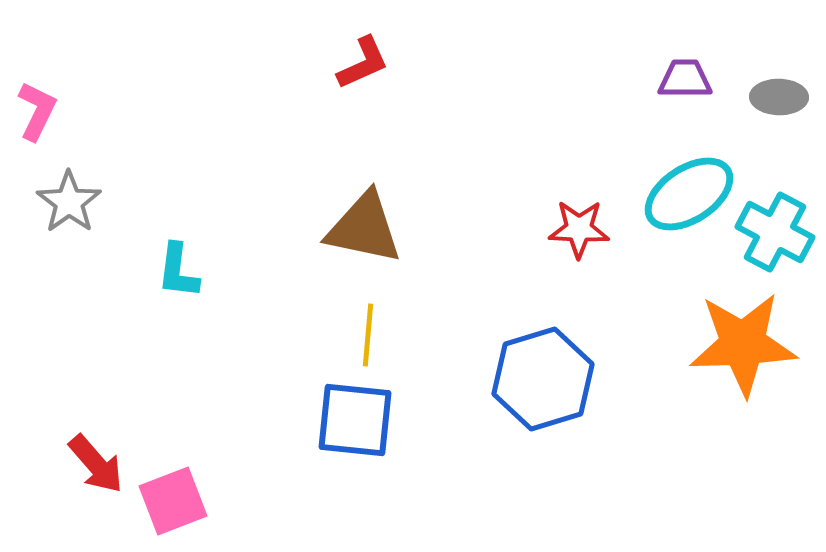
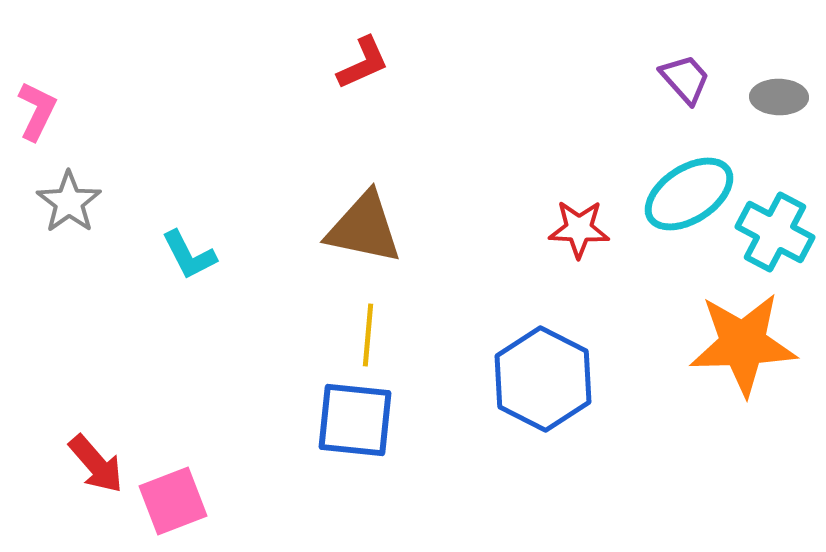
purple trapezoid: rotated 48 degrees clockwise
cyan L-shape: moved 11 px right, 16 px up; rotated 34 degrees counterclockwise
blue hexagon: rotated 16 degrees counterclockwise
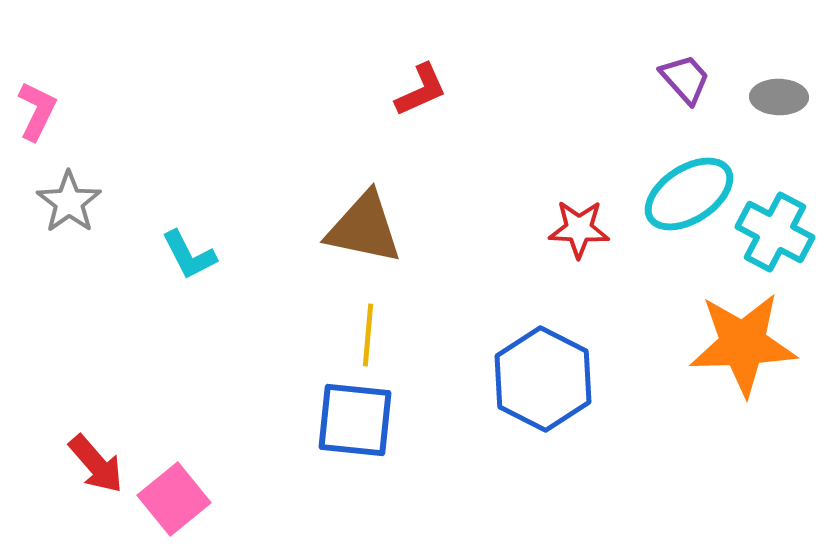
red L-shape: moved 58 px right, 27 px down
pink square: moved 1 px right, 2 px up; rotated 18 degrees counterclockwise
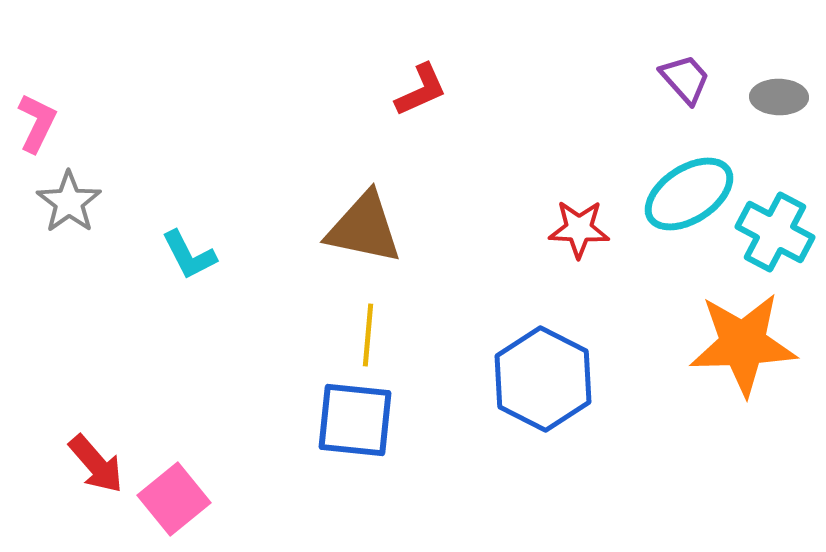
pink L-shape: moved 12 px down
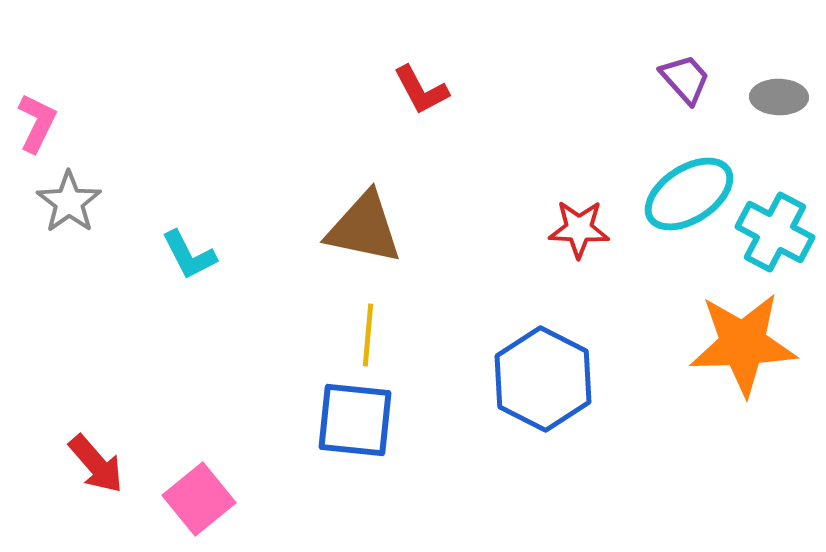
red L-shape: rotated 86 degrees clockwise
pink square: moved 25 px right
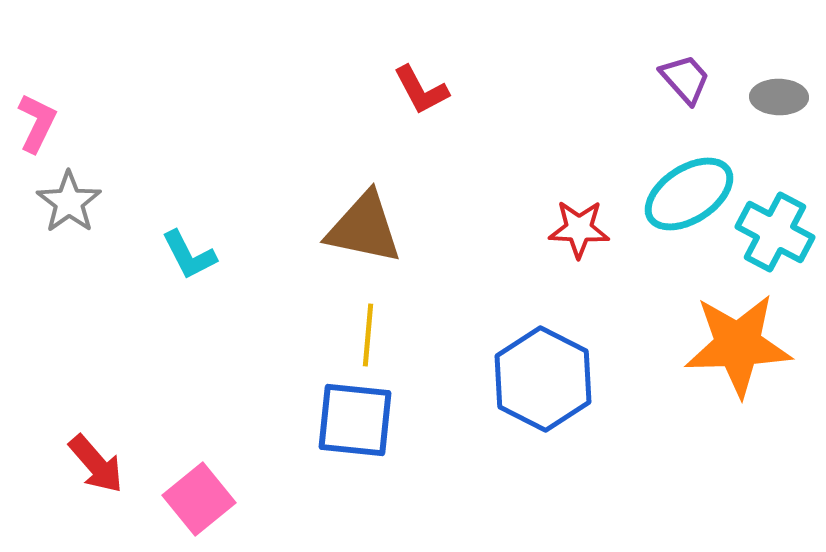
orange star: moved 5 px left, 1 px down
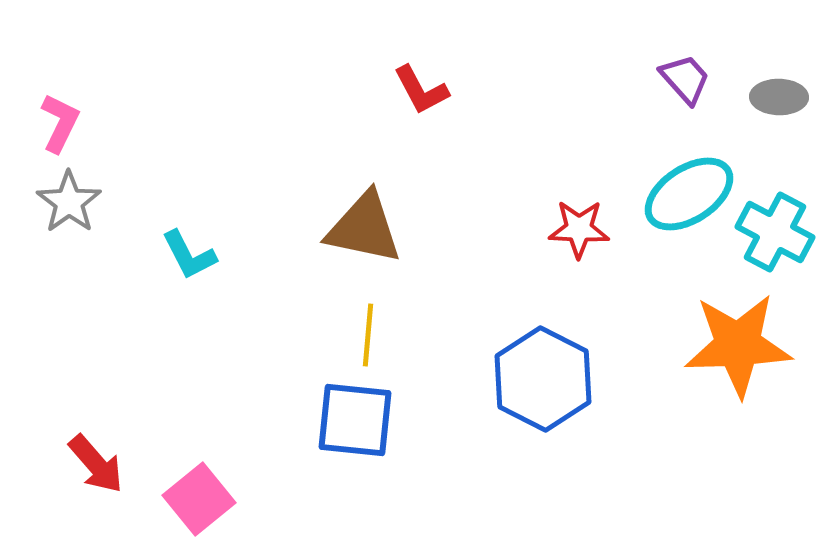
pink L-shape: moved 23 px right
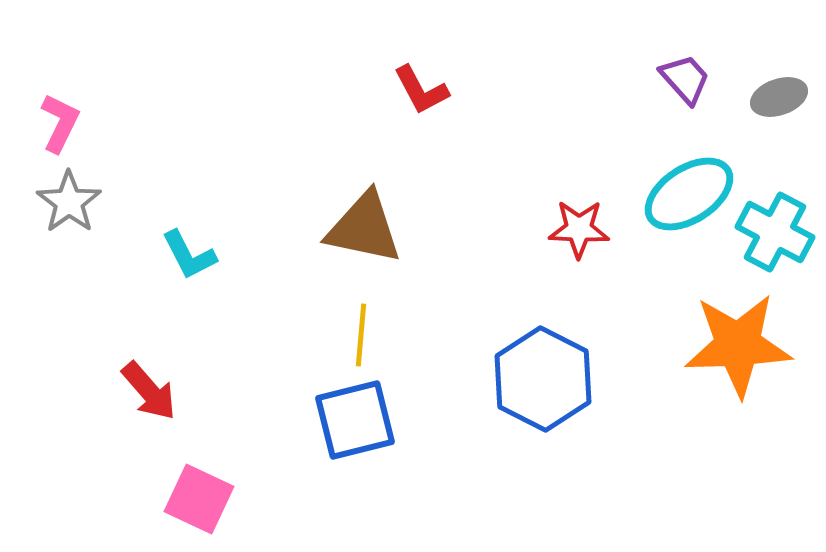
gray ellipse: rotated 20 degrees counterclockwise
yellow line: moved 7 px left
blue square: rotated 20 degrees counterclockwise
red arrow: moved 53 px right, 73 px up
pink square: rotated 26 degrees counterclockwise
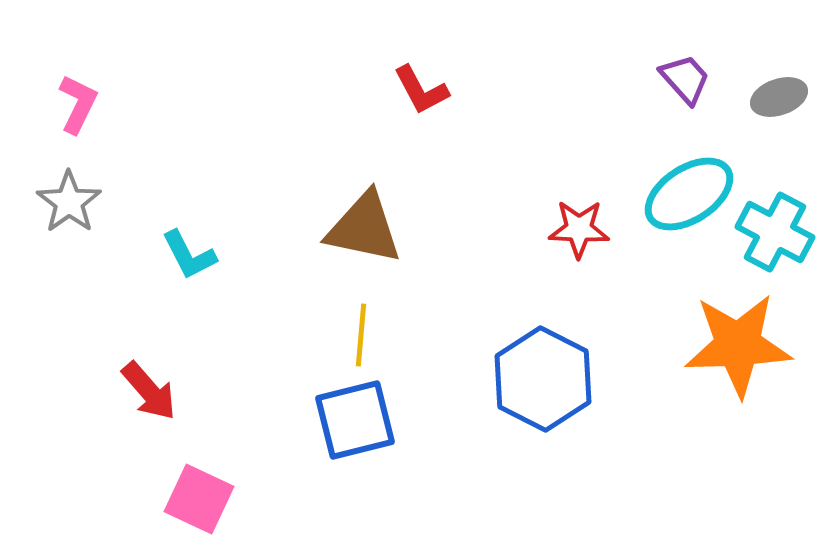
pink L-shape: moved 18 px right, 19 px up
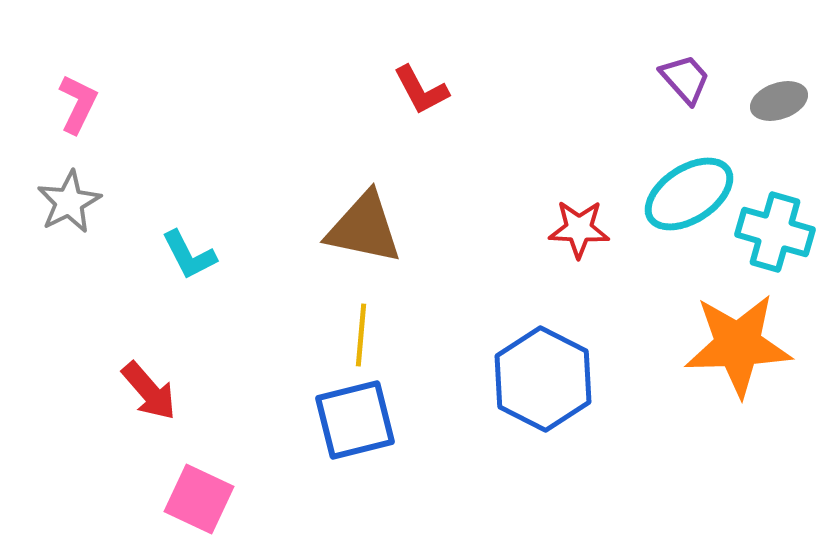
gray ellipse: moved 4 px down
gray star: rotated 8 degrees clockwise
cyan cross: rotated 12 degrees counterclockwise
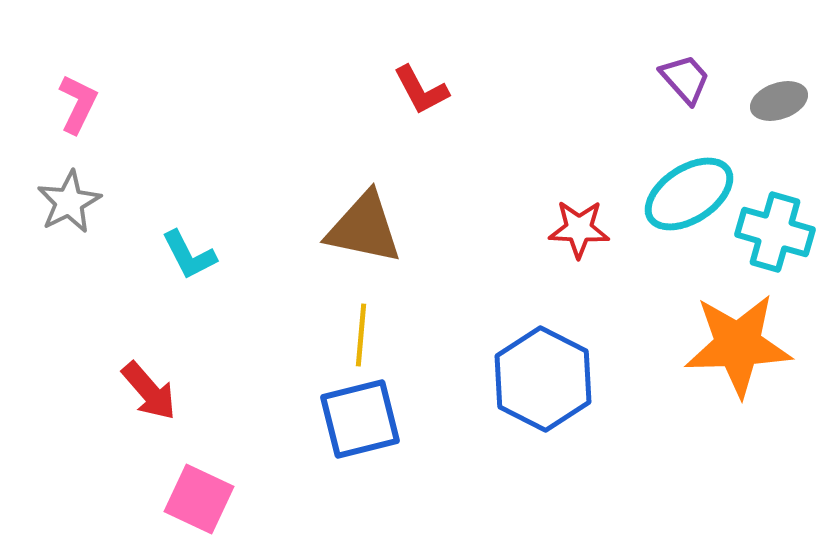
blue square: moved 5 px right, 1 px up
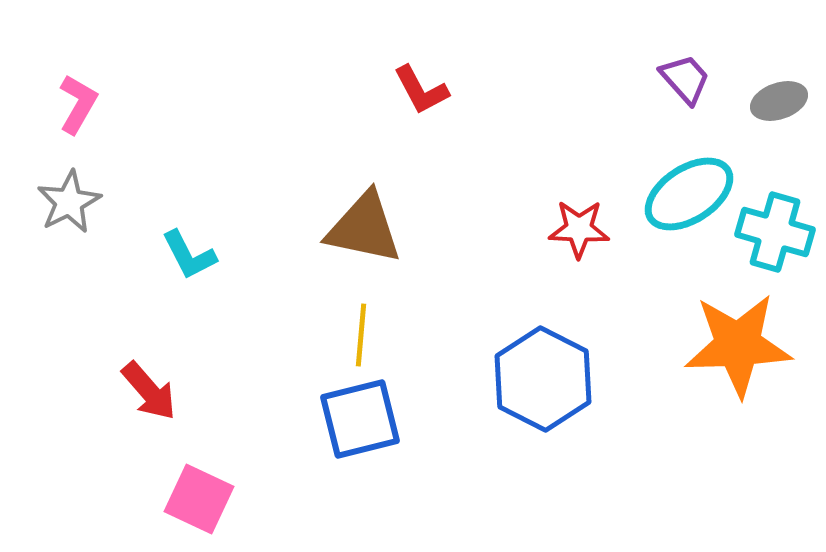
pink L-shape: rotated 4 degrees clockwise
